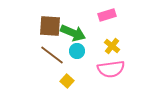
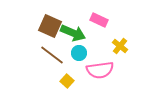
pink rectangle: moved 8 px left, 5 px down; rotated 42 degrees clockwise
brown square: rotated 20 degrees clockwise
yellow cross: moved 8 px right
cyan circle: moved 2 px right, 2 px down
pink semicircle: moved 11 px left, 1 px down
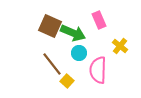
pink rectangle: rotated 42 degrees clockwise
brown line: moved 9 px down; rotated 15 degrees clockwise
pink semicircle: moved 2 px left; rotated 100 degrees clockwise
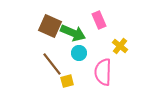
pink semicircle: moved 5 px right, 2 px down
yellow square: rotated 32 degrees clockwise
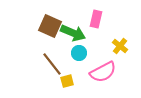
pink rectangle: moved 3 px left, 1 px up; rotated 36 degrees clockwise
pink semicircle: rotated 120 degrees counterclockwise
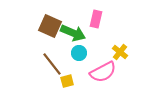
yellow cross: moved 6 px down
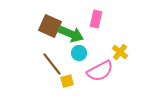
green arrow: moved 2 px left, 1 px down
pink semicircle: moved 3 px left, 1 px up
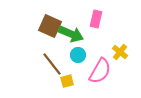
cyan circle: moved 1 px left, 2 px down
pink semicircle: rotated 32 degrees counterclockwise
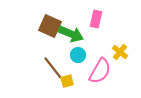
brown line: moved 1 px right, 4 px down
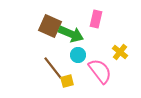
pink semicircle: rotated 68 degrees counterclockwise
